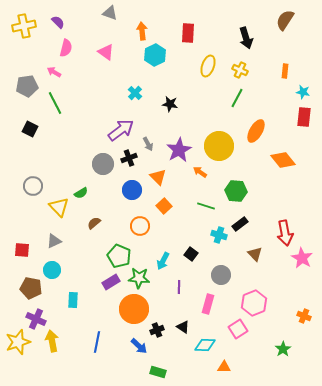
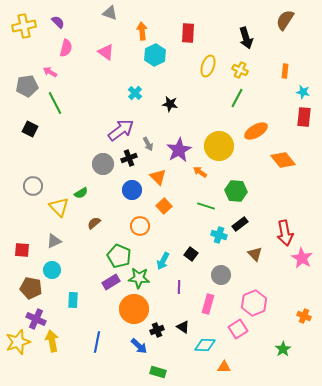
pink arrow at (54, 72): moved 4 px left
orange ellipse at (256, 131): rotated 30 degrees clockwise
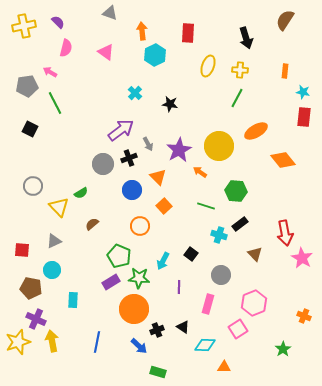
yellow cross at (240, 70): rotated 21 degrees counterclockwise
brown semicircle at (94, 223): moved 2 px left, 1 px down
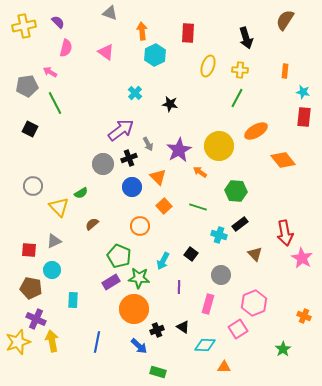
blue circle at (132, 190): moved 3 px up
green line at (206, 206): moved 8 px left, 1 px down
red square at (22, 250): moved 7 px right
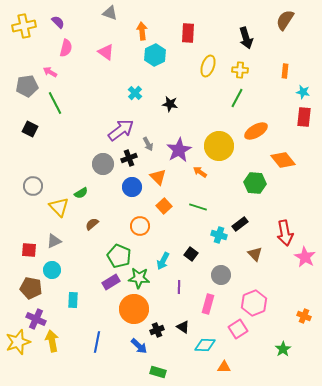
green hexagon at (236, 191): moved 19 px right, 8 px up
pink star at (302, 258): moved 3 px right, 1 px up
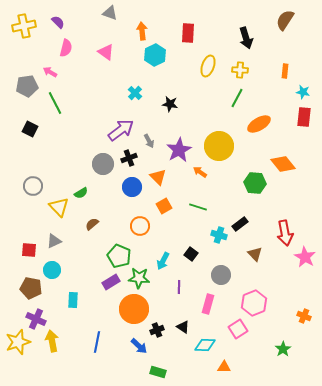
orange ellipse at (256, 131): moved 3 px right, 7 px up
gray arrow at (148, 144): moved 1 px right, 3 px up
orange diamond at (283, 160): moved 4 px down
orange square at (164, 206): rotated 14 degrees clockwise
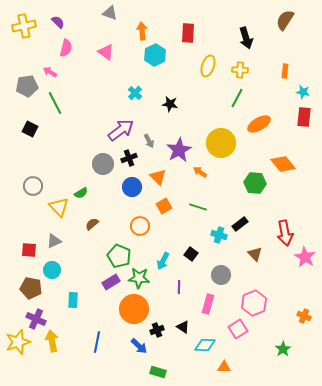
yellow circle at (219, 146): moved 2 px right, 3 px up
